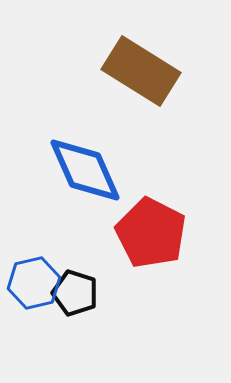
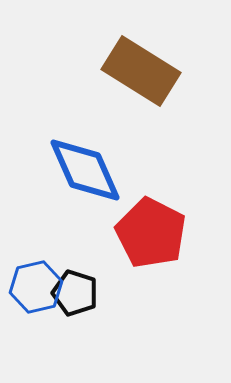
blue hexagon: moved 2 px right, 4 px down
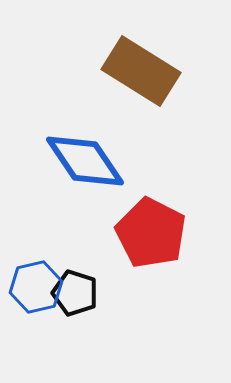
blue diamond: moved 9 px up; rotated 10 degrees counterclockwise
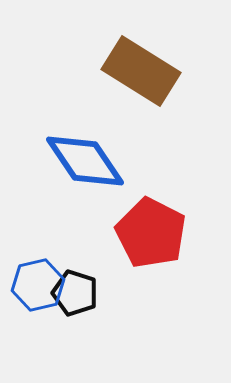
blue hexagon: moved 2 px right, 2 px up
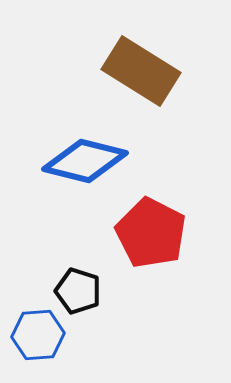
blue diamond: rotated 42 degrees counterclockwise
blue hexagon: moved 50 px down; rotated 9 degrees clockwise
black pentagon: moved 3 px right, 2 px up
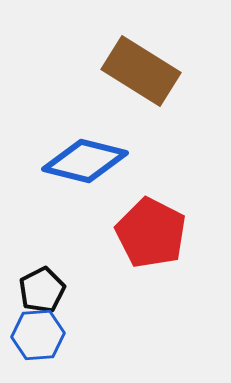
black pentagon: moved 36 px left, 1 px up; rotated 27 degrees clockwise
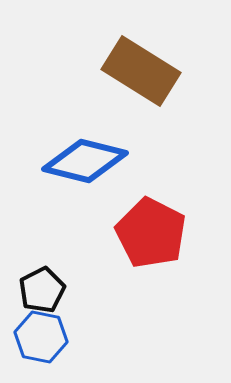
blue hexagon: moved 3 px right, 2 px down; rotated 15 degrees clockwise
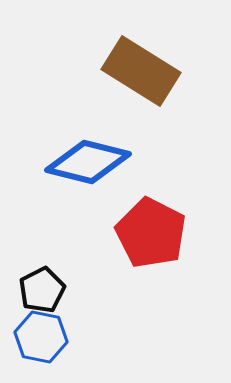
blue diamond: moved 3 px right, 1 px down
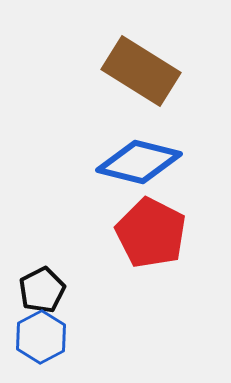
blue diamond: moved 51 px right
blue hexagon: rotated 21 degrees clockwise
